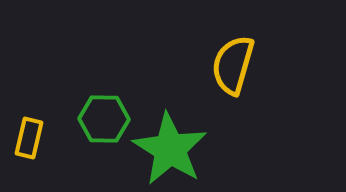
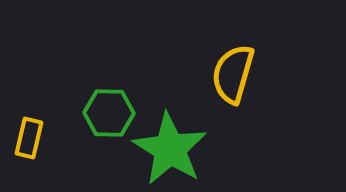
yellow semicircle: moved 9 px down
green hexagon: moved 5 px right, 6 px up
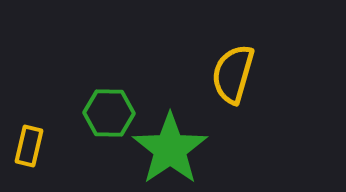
yellow rectangle: moved 8 px down
green star: rotated 6 degrees clockwise
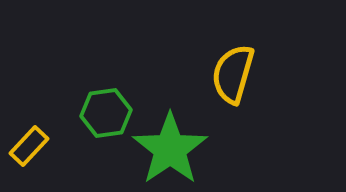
green hexagon: moved 3 px left; rotated 9 degrees counterclockwise
yellow rectangle: rotated 30 degrees clockwise
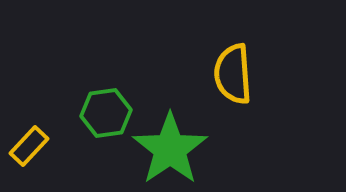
yellow semicircle: rotated 20 degrees counterclockwise
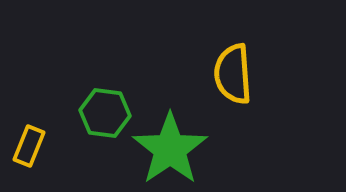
green hexagon: moved 1 px left; rotated 15 degrees clockwise
yellow rectangle: rotated 21 degrees counterclockwise
